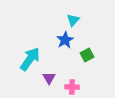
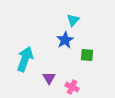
green square: rotated 32 degrees clockwise
cyan arrow: moved 5 px left; rotated 15 degrees counterclockwise
pink cross: rotated 24 degrees clockwise
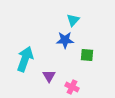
blue star: rotated 30 degrees clockwise
purple triangle: moved 2 px up
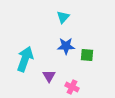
cyan triangle: moved 10 px left, 3 px up
blue star: moved 1 px right, 6 px down
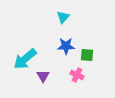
cyan arrow: rotated 150 degrees counterclockwise
purple triangle: moved 6 px left
pink cross: moved 5 px right, 12 px up
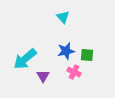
cyan triangle: rotated 24 degrees counterclockwise
blue star: moved 5 px down; rotated 12 degrees counterclockwise
pink cross: moved 3 px left, 3 px up
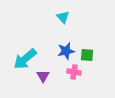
pink cross: rotated 16 degrees counterclockwise
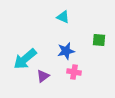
cyan triangle: rotated 24 degrees counterclockwise
green square: moved 12 px right, 15 px up
purple triangle: rotated 24 degrees clockwise
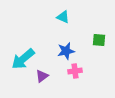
cyan arrow: moved 2 px left
pink cross: moved 1 px right, 1 px up; rotated 16 degrees counterclockwise
purple triangle: moved 1 px left
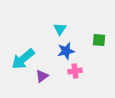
cyan triangle: moved 3 px left, 12 px down; rotated 40 degrees clockwise
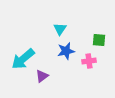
pink cross: moved 14 px right, 10 px up
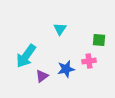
blue star: moved 18 px down
cyan arrow: moved 3 px right, 3 px up; rotated 15 degrees counterclockwise
